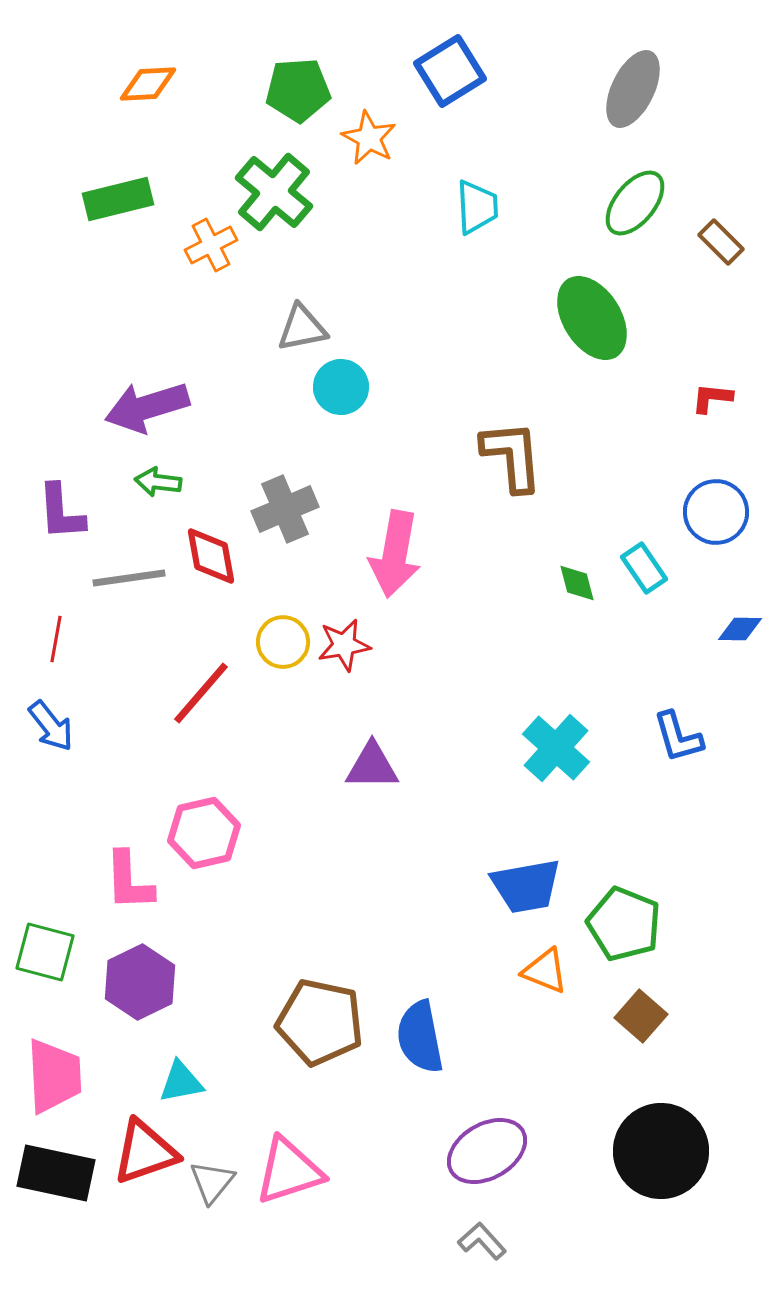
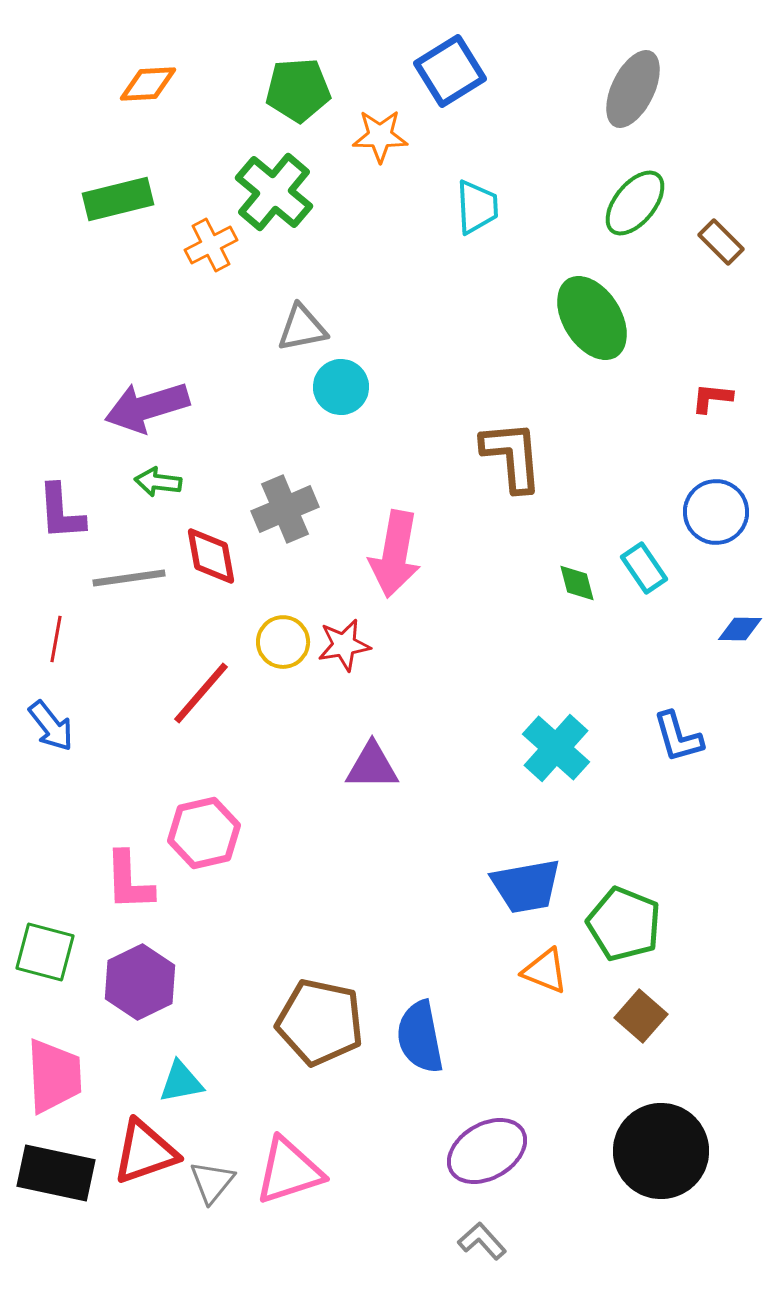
orange star at (369, 138): moved 11 px right, 2 px up; rotated 28 degrees counterclockwise
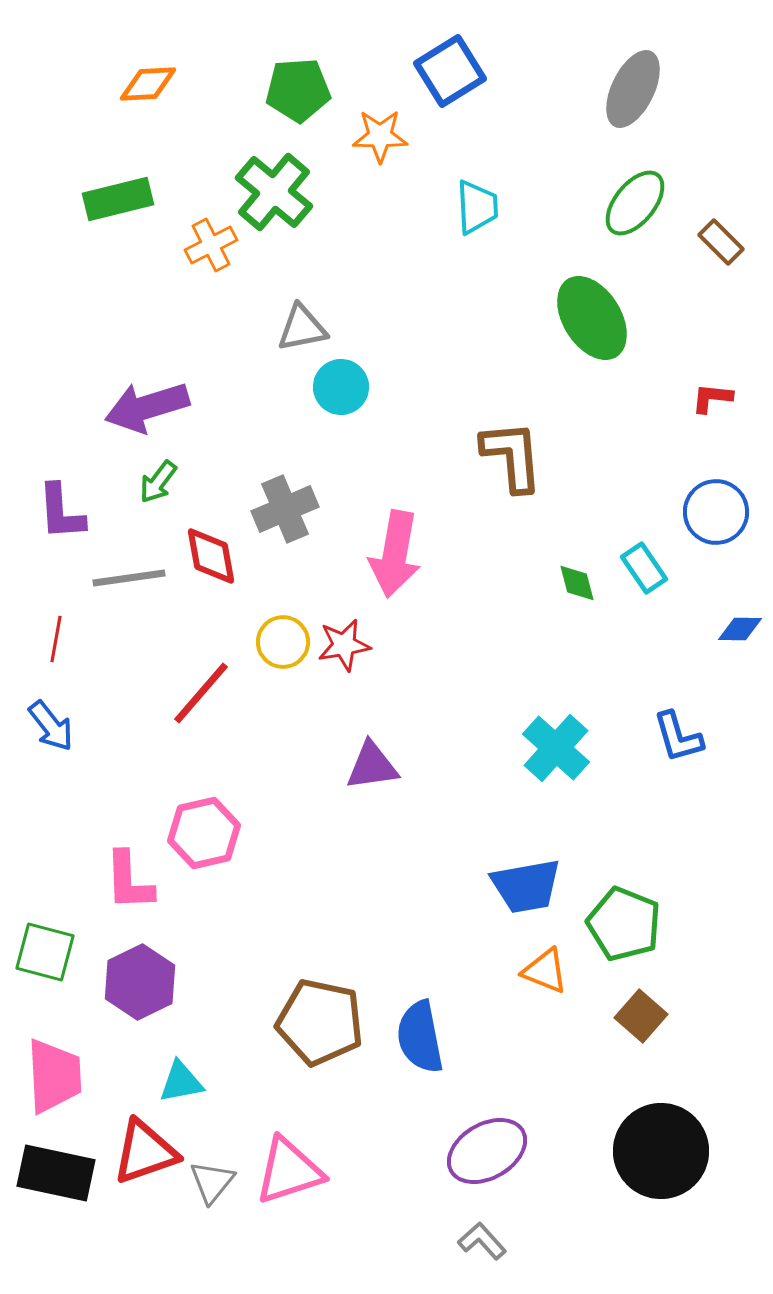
green arrow at (158, 482): rotated 60 degrees counterclockwise
purple triangle at (372, 766): rotated 8 degrees counterclockwise
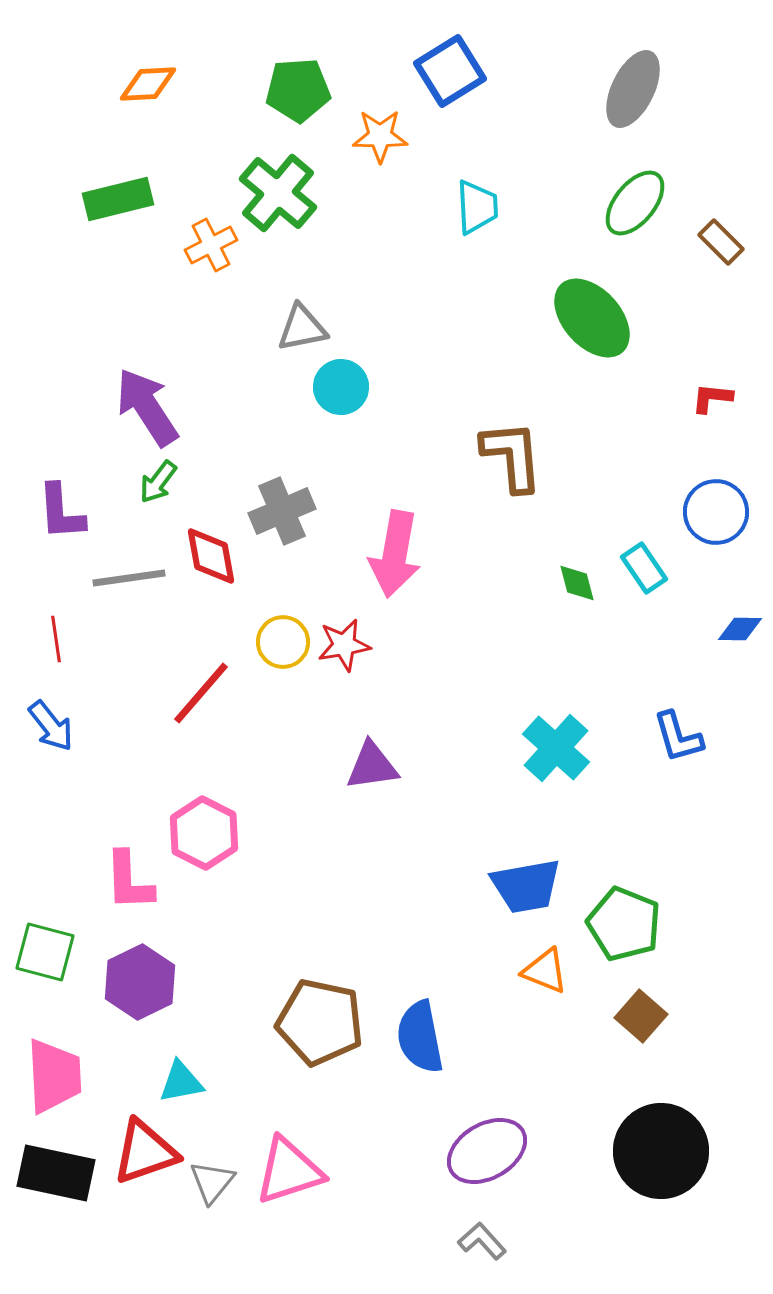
green cross at (274, 192): moved 4 px right, 1 px down
green ellipse at (592, 318): rotated 10 degrees counterclockwise
purple arrow at (147, 407): rotated 74 degrees clockwise
gray cross at (285, 509): moved 3 px left, 2 px down
red line at (56, 639): rotated 18 degrees counterclockwise
pink hexagon at (204, 833): rotated 20 degrees counterclockwise
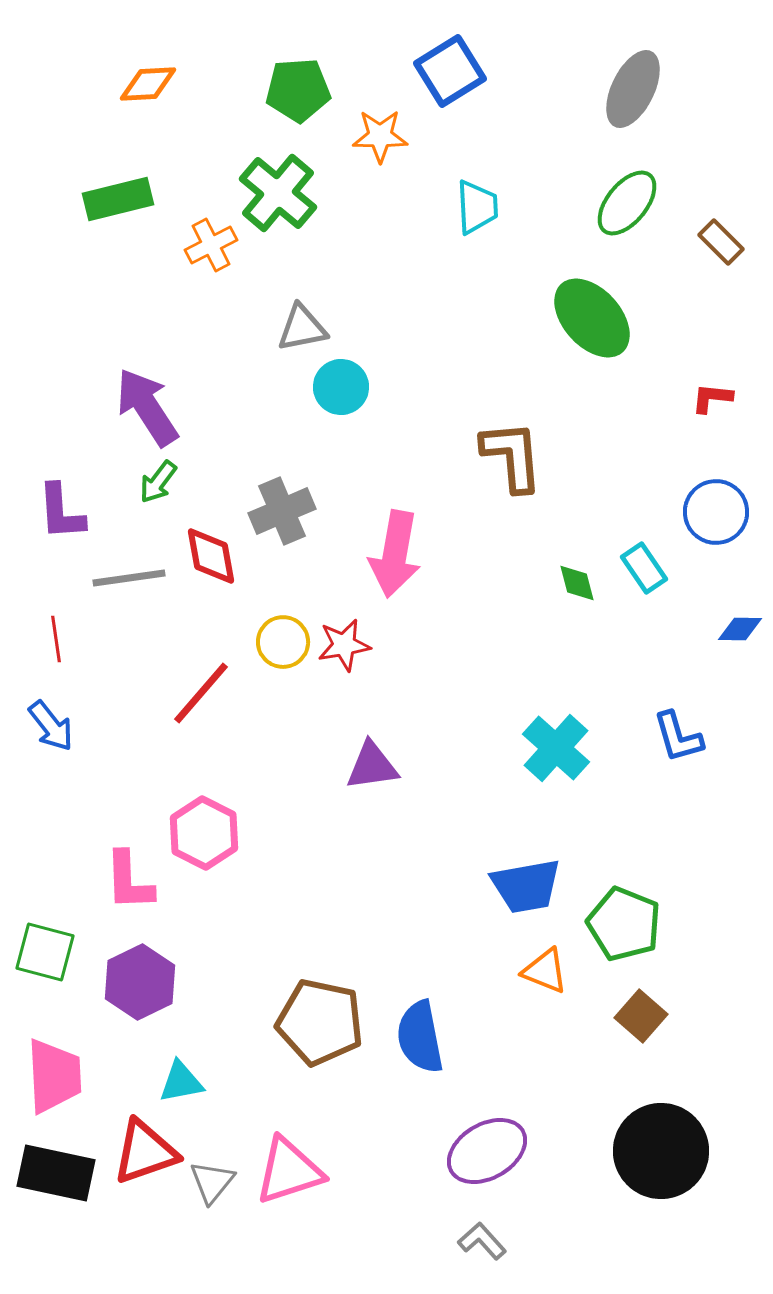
green ellipse at (635, 203): moved 8 px left
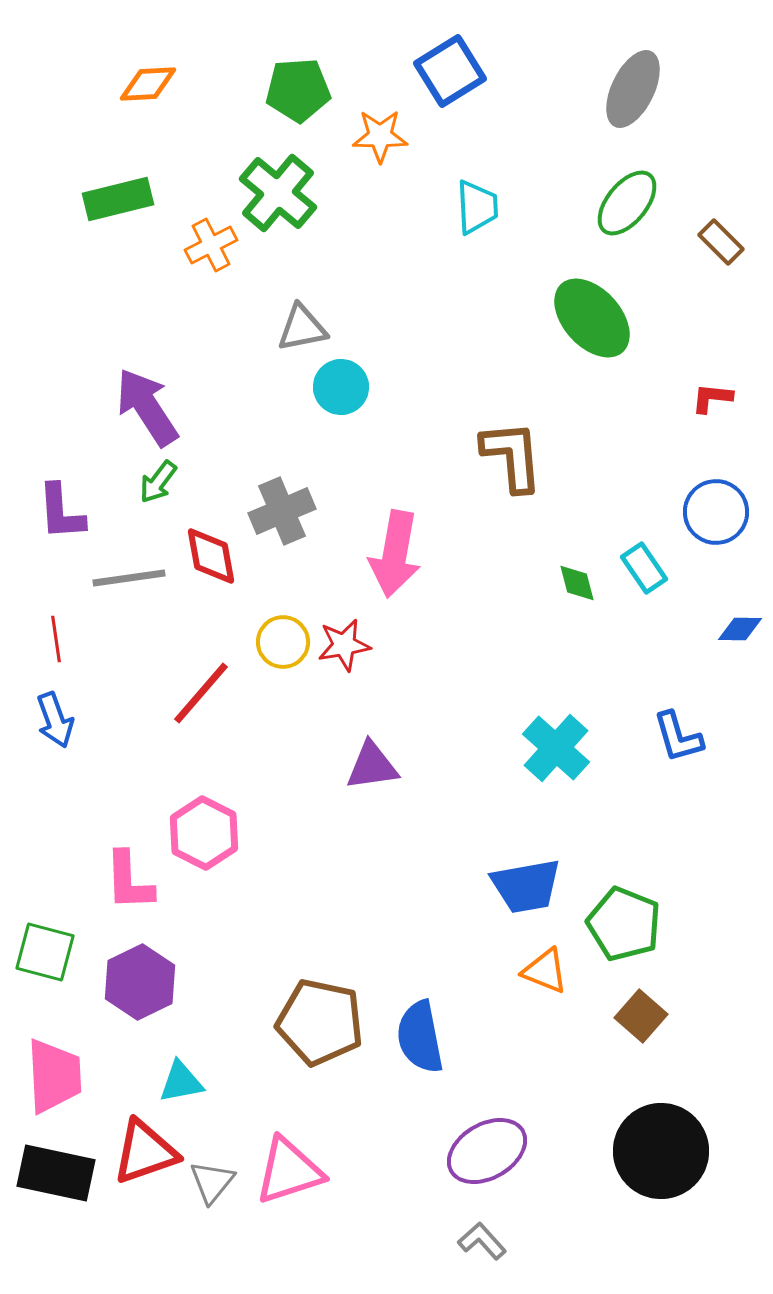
blue arrow at (51, 726): moved 4 px right, 6 px up; rotated 18 degrees clockwise
